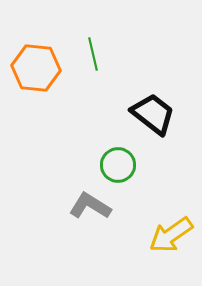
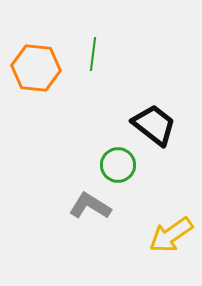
green line: rotated 20 degrees clockwise
black trapezoid: moved 1 px right, 11 px down
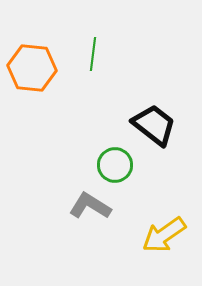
orange hexagon: moved 4 px left
green circle: moved 3 px left
yellow arrow: moved 7 px left
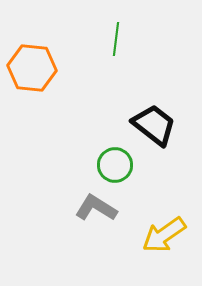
green line: moved 23 px right, 15 px up
gray L-shape: moved 6 px right, 2 px down
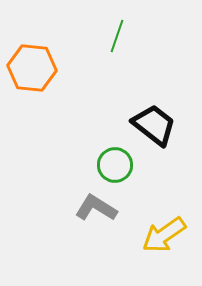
green line: moved 1 px right, 3 px up; rotated 12 degrees clockwise
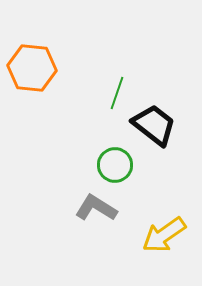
green line: moved 57 px down
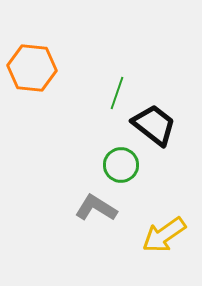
green circle: moved 6 px right
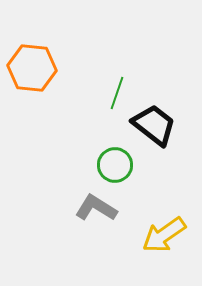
green circle: moved 6 px left
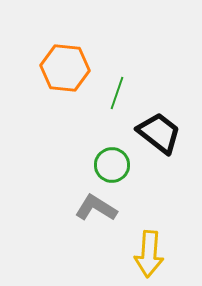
orange hexagon: moved 33 px right
black trapezoid: moved 5 px right, 8 px down
green circle: moved 3 px left
yellow arrow: moved 15 px left, 19 px down; rotated 51 degrees counterclockwise
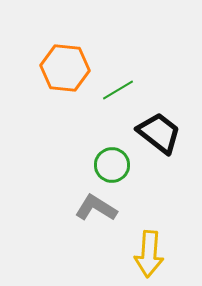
green line: moved 1 px right, 3 px up; rotated 40 degrees clockwise
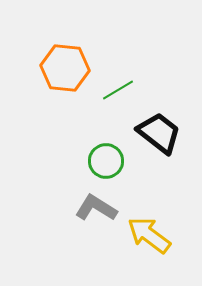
green circle: moved 6 px left, 4 px up
yellow arrow: moved 19 px up; rotated 123 degrees clockwise
